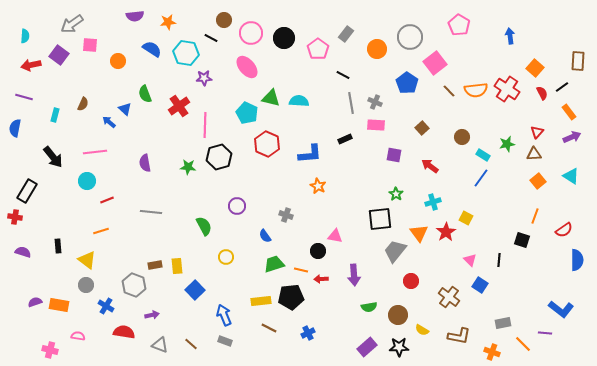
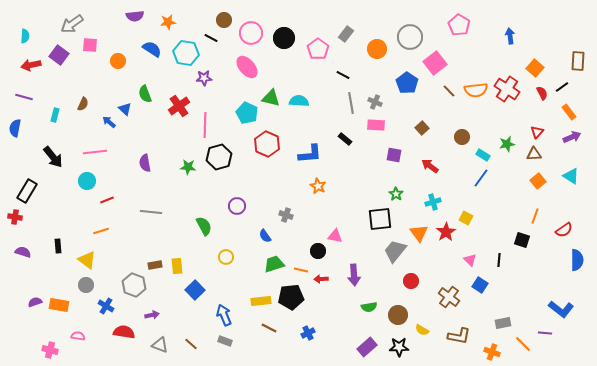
black rectangle at (345, 139): rotated 64 degrees clockwise
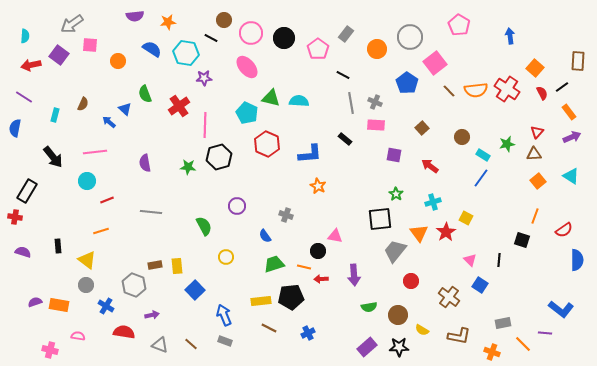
purple line at (24, 97): rotated 18 degrees clockwise
orange line at (301, 270): moved 3 px right, 3 px up
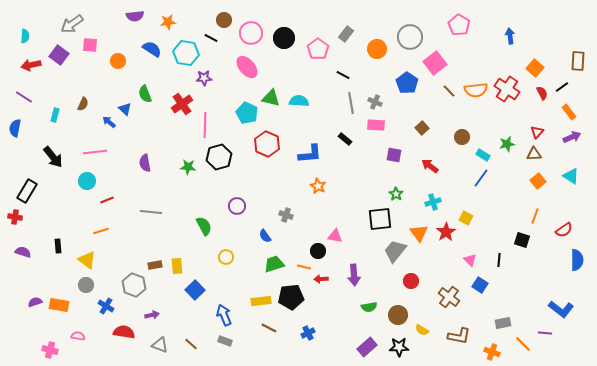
red cross at (179, 106): moved 3 px right, 2 px up
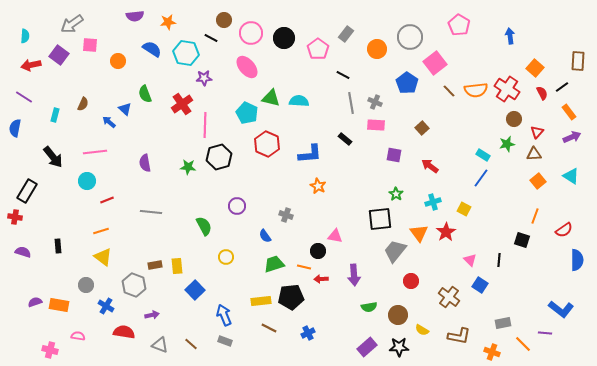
brown circle at (462, 137): moved 52 px right, 18 px up
yellow square at (466, 218): moved 2 px left, 9 px up
yellow triangle at (87, 260): moved 16 px right, 3 px up
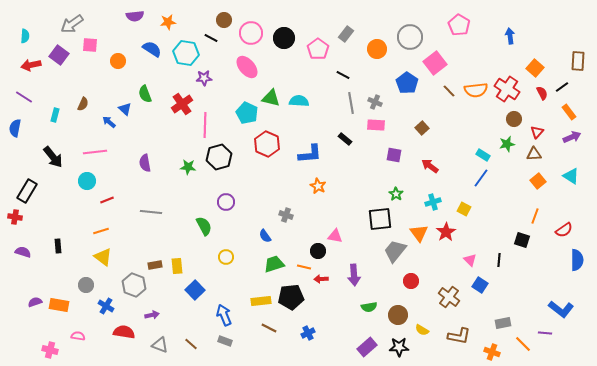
purple circle at (237, 206): moved 11 px left, 4 px up
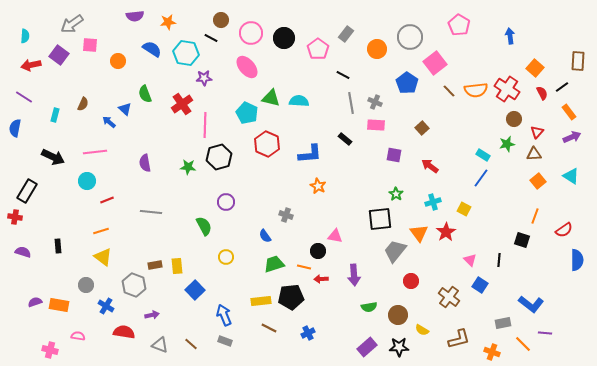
brown circle at (224, 20): moved 3 px left
black arrow at (53, 157): rotated 25 degrees counterclockwise
blue L-shape at (561, 309): moved 30 px left, 5 px up
brown L-shape at (459, 336): moved 3 px down; rotated 25 degrees counterclockwise
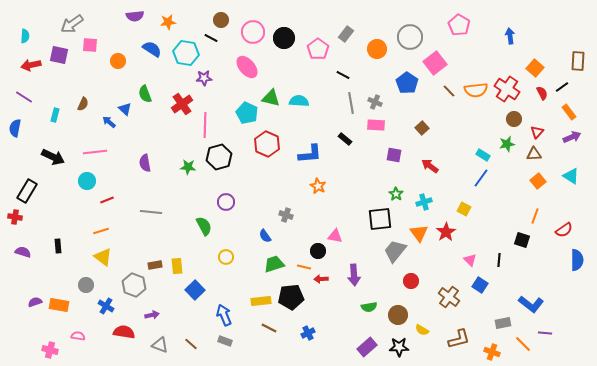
pink circle at (251, 33): moved 2 px right, 1 px up
purple square at (59, 55): rotated 24 degrees counterclockwise
cyan cross at (433, 202): moved 9 px left
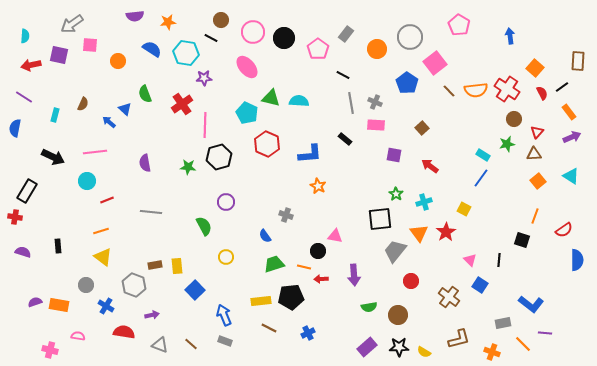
yellow semicircle at (422, 330): moved 2 px right, 22 px down
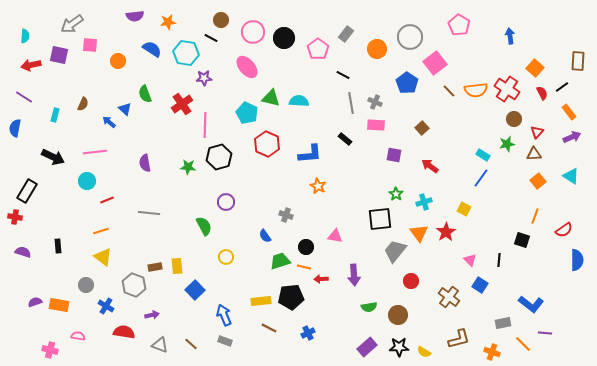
gray line at (151, 212): moved 2 px left, 1 px down
black circle at (318, 251): moved 12 px left, 4 px up
green trapezoid at (274, 264): moved 6 px right, 3 px up
brown rectangle at (155, 265): moved 2 px down
